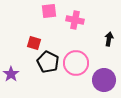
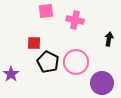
pink square: moved 3 px left
red square: rotated 16 degrees counterclockwise
pink circle: moved 1 px up
purple circle: moved 2 px left, 3 px down
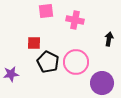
purple star: rotated 28 degrees clockwise
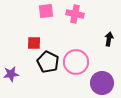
pink cross: moved 6 px up
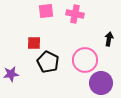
pink circle: moved 9 px right, 2 px up
purple circle: moved 1 px left
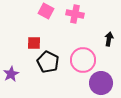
pink square: rotated 35 degrees clockwise
pink circle: moved 2 px left
purple star: rotated 21 degrees counterclockwise
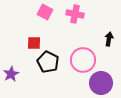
pink square: moved 1 px left, 1 px down
